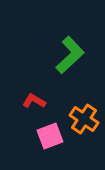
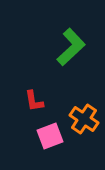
green L-shape: moved 1 px right, 8 px up
red L-shape: rotated 130 degrees counterclockwise
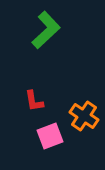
green L-shape: moved 25 px left, 17 px up
orange cross: moved 3 px up
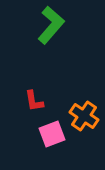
green L-shape: moved 5 px right, 5 px up; rotated 6 degrees counterclockwise
pink square: moved 2 px right, 2 px up
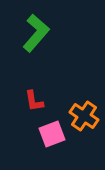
green L-shape: moved 15 px left, 8 px down
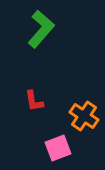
green L-shape: moved 5 px right, 4 px up
pink square: moved 6 px right, 14 px down
